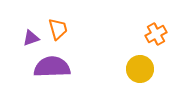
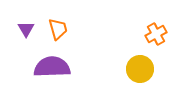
purple triangle: moved 5 px left, 9 px up; rotated 42 degrees counterclockwise
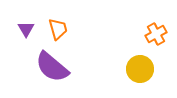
purple semicircle: rotated 138 degrees counterclockwise
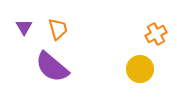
purple triangle: moved 2 px left, 2 px up
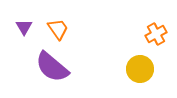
orange trapezoid: rotated 20 degrees counterclockwise
